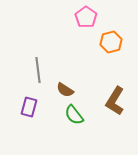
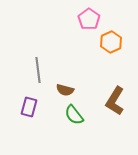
pink pentagon: moved 3 px right, 2 px down
orange hexagon: rotated 10 degrees counterclockwise
brown semicircle: rotated 18 degrees counterclockwise
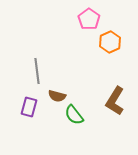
orange hexagon: moved 1 px left
gray line: moved 1 px left, 1 px down
brown semicircle: moved 8 px left, 6 px down
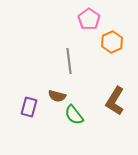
orange hexagon: moved 2 px right
gray line: moved 32 px right, 10 px up
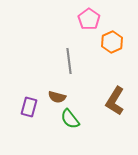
brown semicircle: moved 1 px down
green semicircle: moved 4 px left, 4 px down
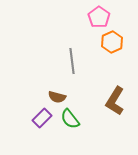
pink pentagon: moved 10 px right, 2 px up
gray line: moved 3 px right
purple rectangle: moved 13 px right, 11 px down; rotated 30 degrees clockwise
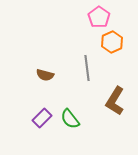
gray line: moved 15 px right, 7 px down
brown semicircle: moved 12 px left, 22 px up
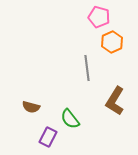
pink pentagon: rotated 20 degrees counterclockwise
brown semicircle: moved 14 px left, 32 px down
purple rectangle: moved 6 px right, 19 px down; rotated 18 degrees counterclockwise
